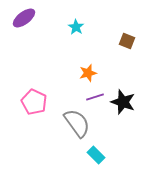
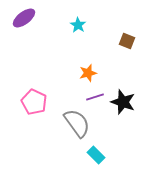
cyan star: moved 2 px right, 2 px up
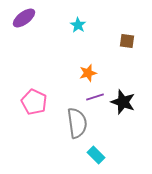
brown square: rotated 14 degrees counterclockwise
gray semicircle: rotated 28 degrees clockwise
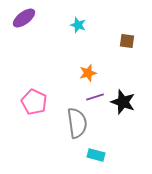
cyan star: rotated 14 degrees counterclockwise
cyan rectangle: rotated 30 degrees counterclockwise
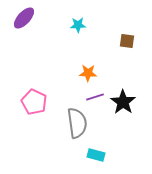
purple ellipse: rotated 10 degrees counterclockwise
cyan star: rotated 21 degrees counterclockwise
orange star: rotated 18 degrees clockwise
black star: rotated 15 degrees clockwise
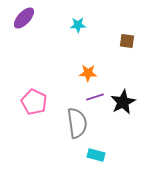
black star: rotated 10 degrees clockwise
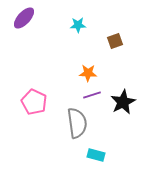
brown square: moved 12 px left; rotated 28 degrees counterclockwise
purple line: moved 3 px left, 2 px up
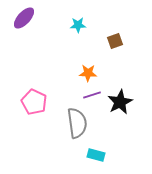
black star: moved 3 px left
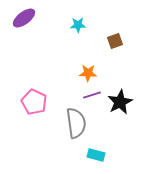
purple ellipse: rotated 10 degrees clockwise
gray semicircle: moved 1 px left
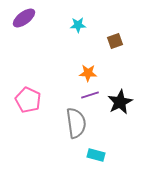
purple line: moved 2 px left
pink pentagon: moved 6 px left, 2 px up
